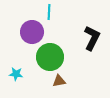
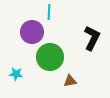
brown triangle: moved 11 px right
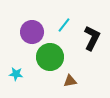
cyan line: moved 15 px right, 13 px down; rotated 35 degrees clockwise
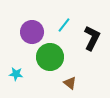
brown triangle: moved 2 px down; rotated 48 degrees clockwise
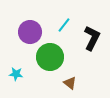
purple circle: moved 2 px left
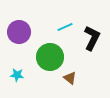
cyan line: moved 1 px right, 2 px down; rotated 28 degrees clockwise
purple circle: moved 11 px left
cyan star: moved 1 px right, 1 px down
brown triangle: moved 5 px up
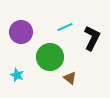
purple circle: moved 2 px right
cyan star: rotated 16 degrees clockwise
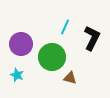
cyan line: rotated 42 degrees counterclockwise
purple circle: moved 12 px down
green circle: moved 2 px right
brown triangle: rotated 24 degrees counterclockwise
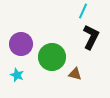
cyan line: moved 18 px right, 16 px up
black L-shape: moved 1 px left, 1 px up
brown triangle: moved 5 px right, 4 px up
